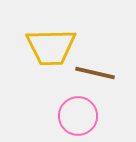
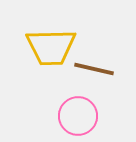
brown line: moved 1 px left, 4 px up
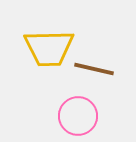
yellow trapezoid: moved 2 px left, 1 px down
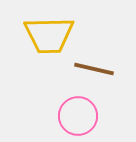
yellow trapezoid: moved 13 px up
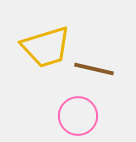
yellow trapezoid: moved 3 px left, 12 px down; rotated 16 degrees counterclockwise
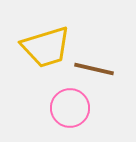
pink circle: moved 8 px left, 8 px up
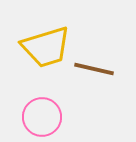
pink circle: moved 28 px left, 9 px down
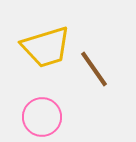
brown line: rotated 42 degrees clockwise
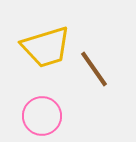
pink circle: moved 1 px up
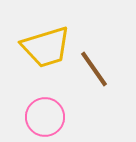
pink circle: moved 3 px right, 1 px down
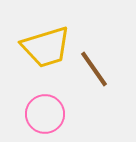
pink circle: moved 3 px up
